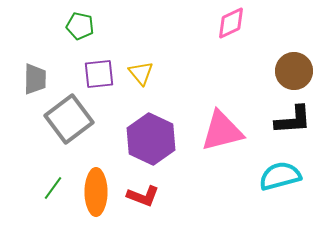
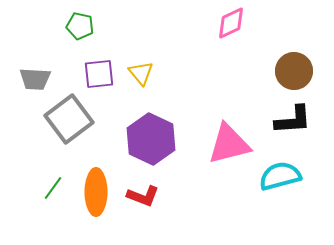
gray trapezoid: rotated 92 degrees clockwise
pink triangle: moved 7 px right, 13 px down
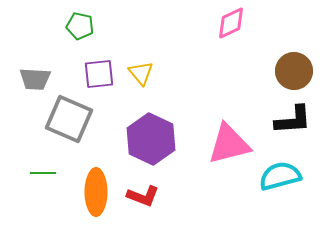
gray square: rotated 30 degrees counterclockwise
green line: moved 10 px left, 15 px up; rotated 55 degrees clockwise
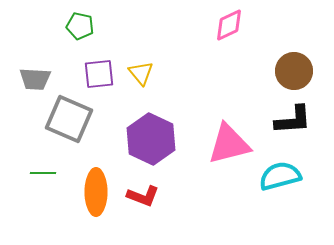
pink diamond: moved 2 px left, 2 px down
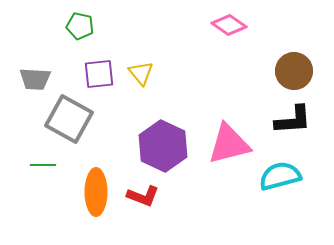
pink diamond: rotated 60 degrees clockwise
gray square: rotated 6 degrees clockwise
purple hexagon: moved 12 px right, 7 px down
green line: moved 8 px up
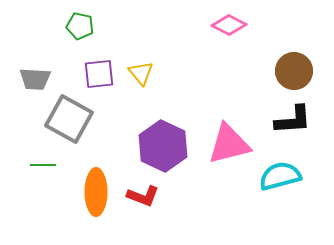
pink diamond: rotated 8 degrees counterclockwise
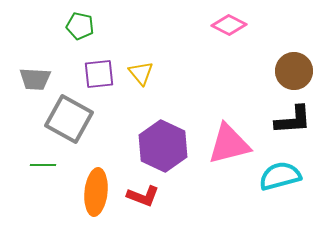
orange ellipse: rotated 6 degrees clockwise
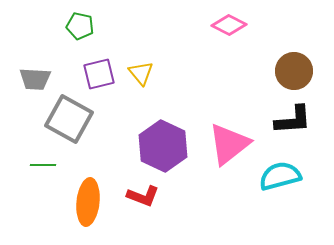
purple square: rotated 8 degrees counterclockwise
pink triangle: rotated 24 degrees counterclockwise
orange ellipse: moved 8 px left, 10 px down
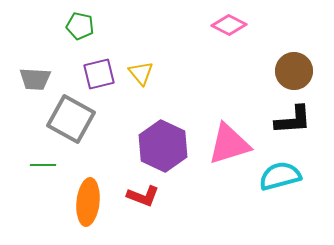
gray square: moved 2 px right
pink triangle: rotated 21 degrees clockwise
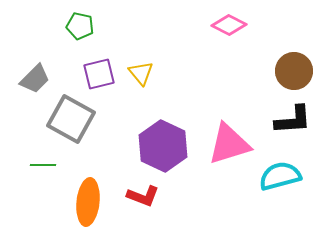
gray trapezoid: rotated 48 degrees counterclockwise
